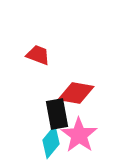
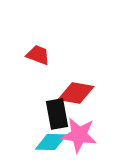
pink star: rotated 27 degrees counterclockwise
cyan diamond: rotated 52 degrees clockwise
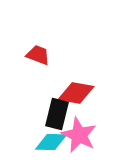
black rectangle: rotated 24 degrees clockwise
pink star: rotated 18 degrees clockwise
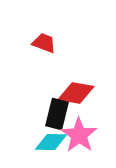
red trapezoid: moved 6 px right, 12 px up
pink star: rotated 9 degrees clockwise
